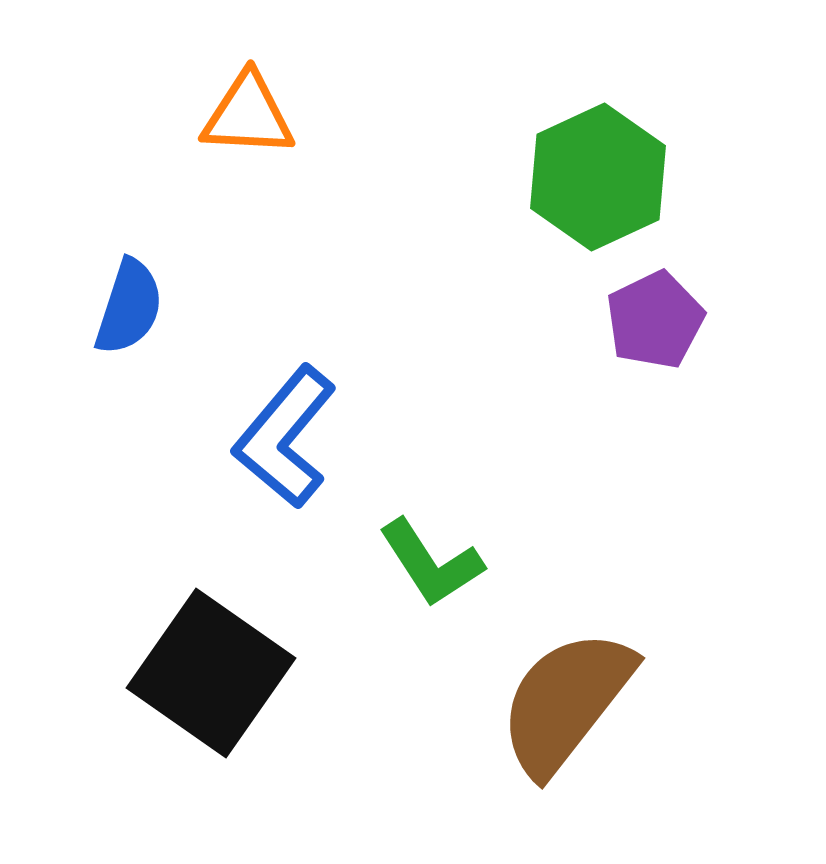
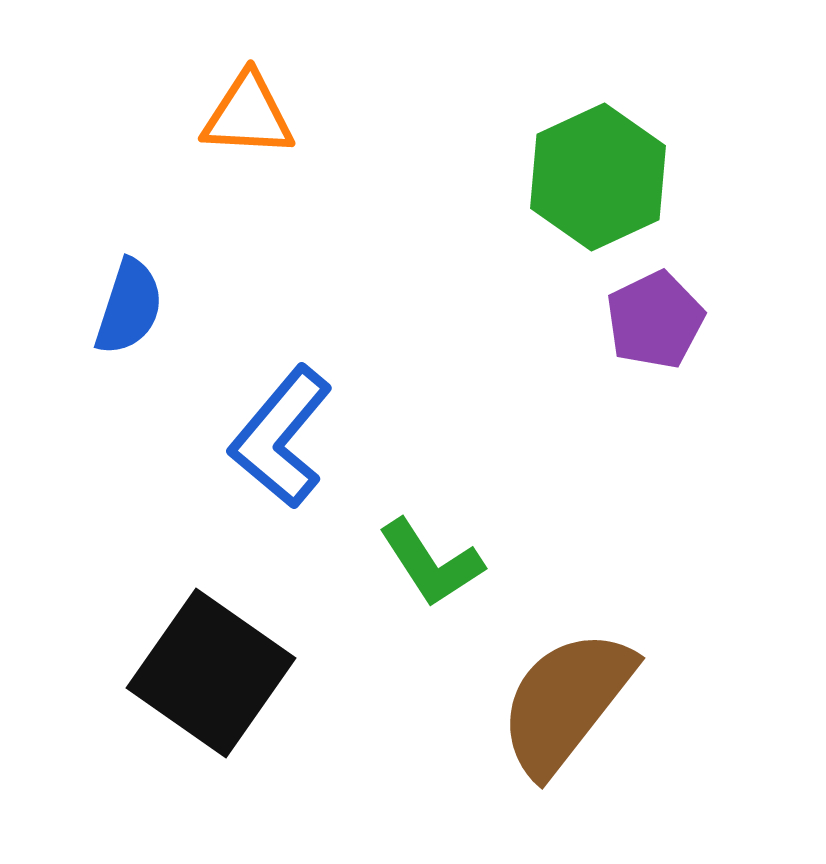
blue L-shape: moved 4 px left
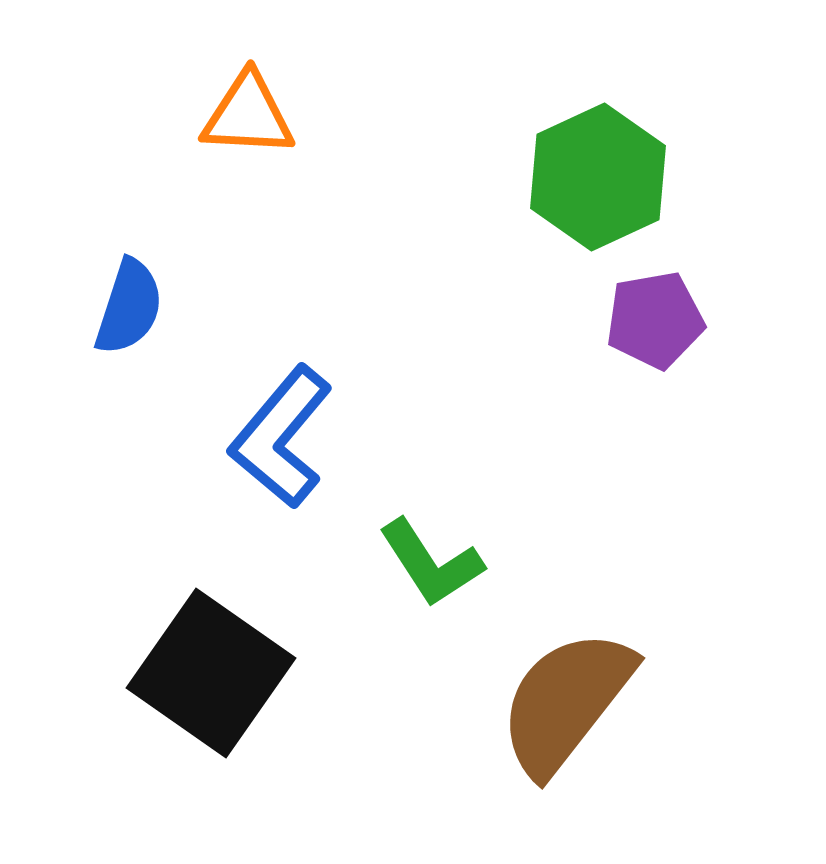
purple pentagon: rotated 16 degrees clockwise
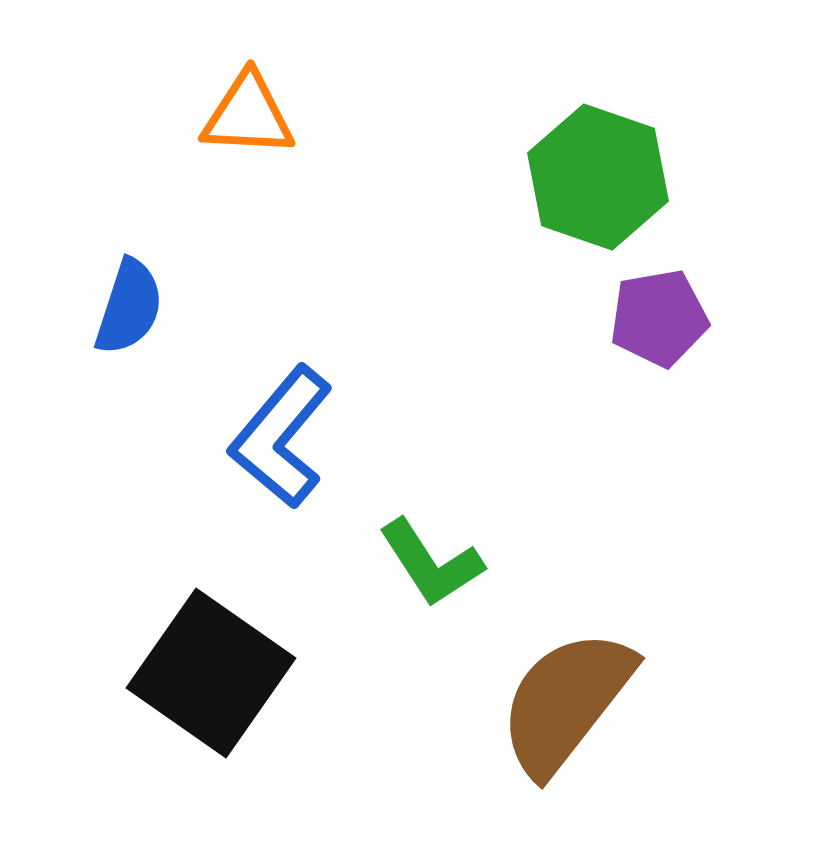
green hexagon: rotated 16 degrees counterclockwise
purple pentagon: moved 4 px right, 2 px up
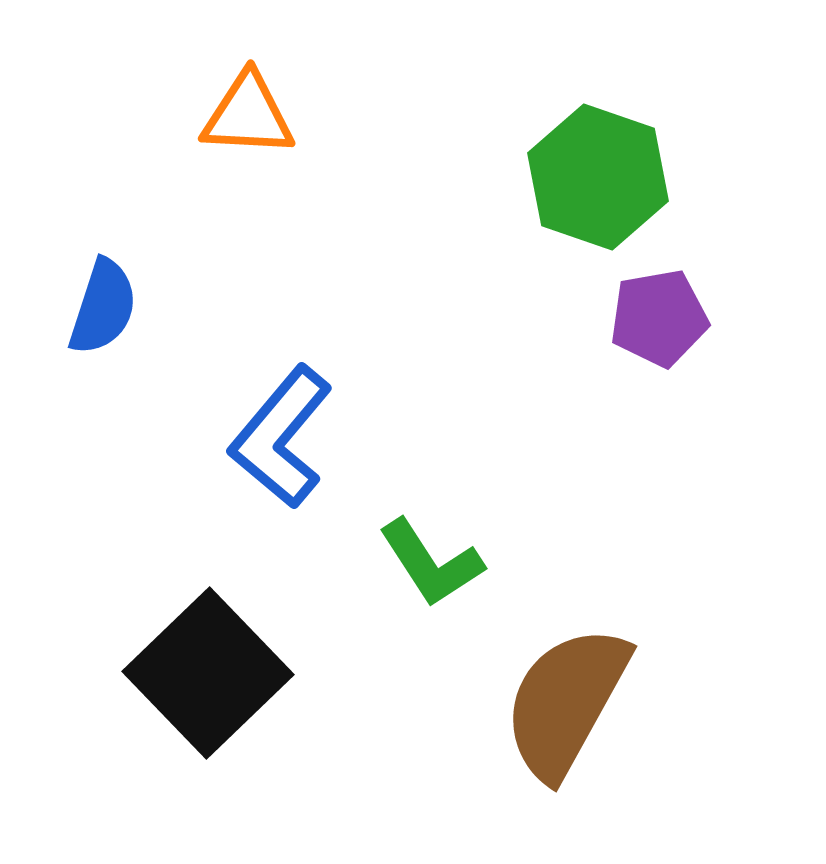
blue semicircle: moved 26 px left
black square: moved 3 px left; rotated 11 degrees clockwise
brown semicircle: rotated 9 degrees counterclockwise
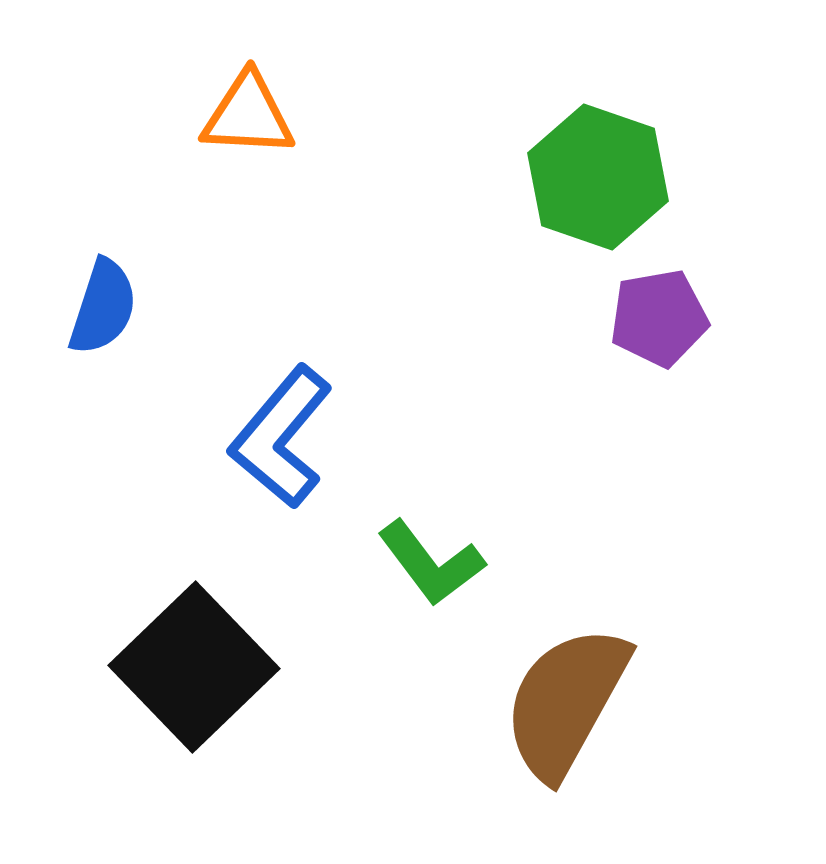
green L-shape: rotated 4 degrees counterclockwise
black square: moved 14 px left, 6 px up
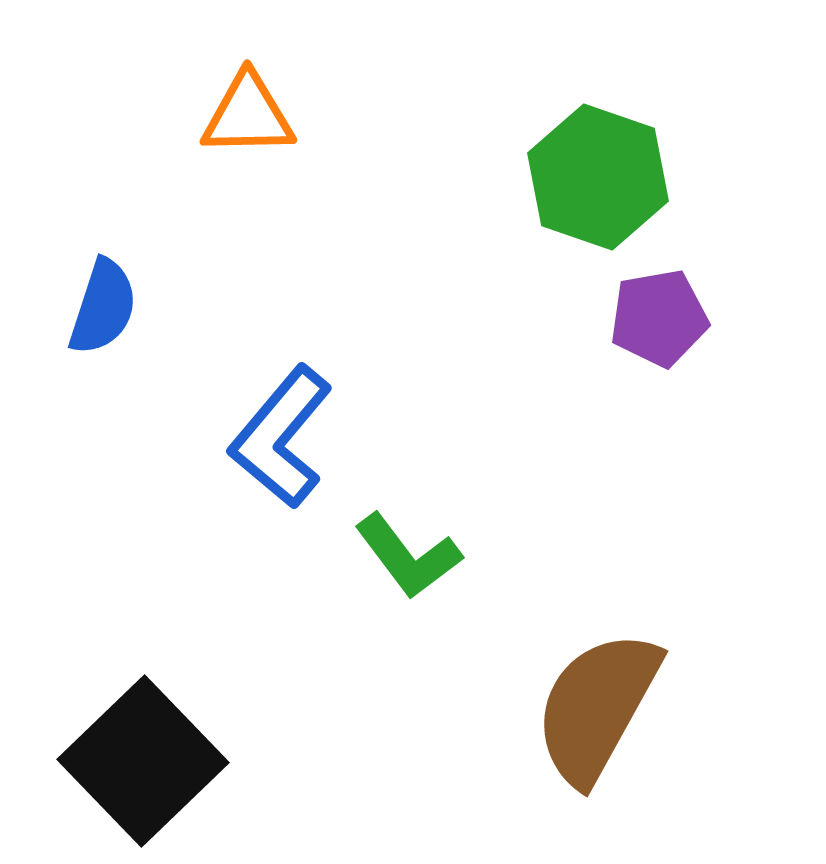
orange triangle: rotated 4 degrees counterclockwise
green L-shape: moved 23 px left, 7 px up
black square: moved 51 px left, 94 px down
brown semicircle: moved 31 px right, 5 px down
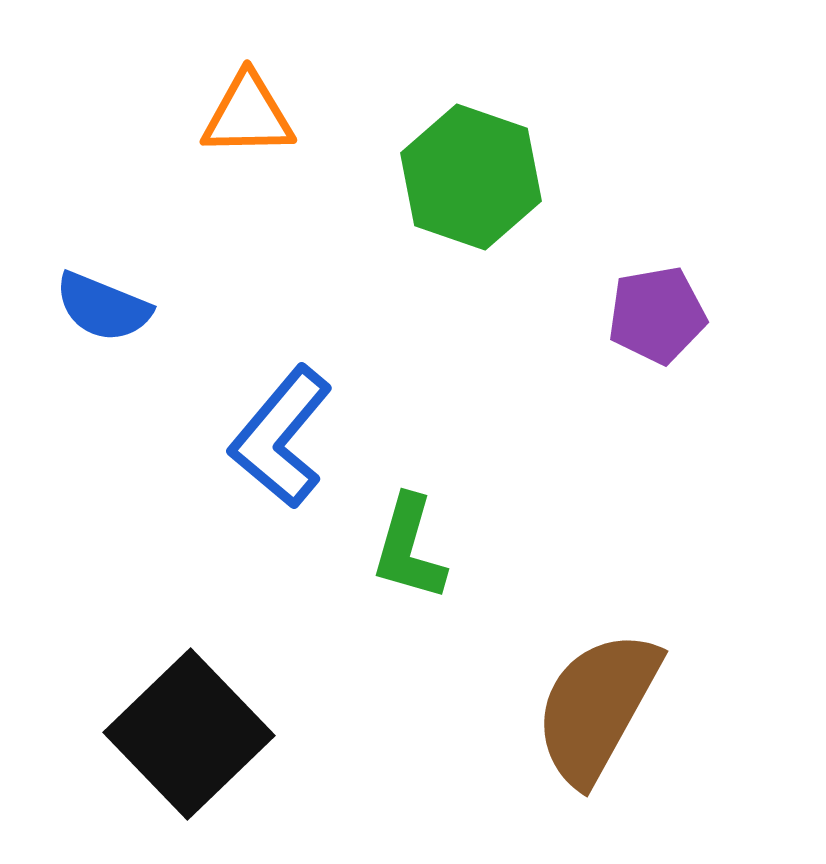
green hexagon: moved 127 px left
blue semicircle: rotated 94 degrees clockwise
purple pentagon: moved 2 px left, 3 px up
green L-shape: moved 1 px right, 8 px up; rotated 53 degrees clockwise
black square: moved 46 px right, 27 px up
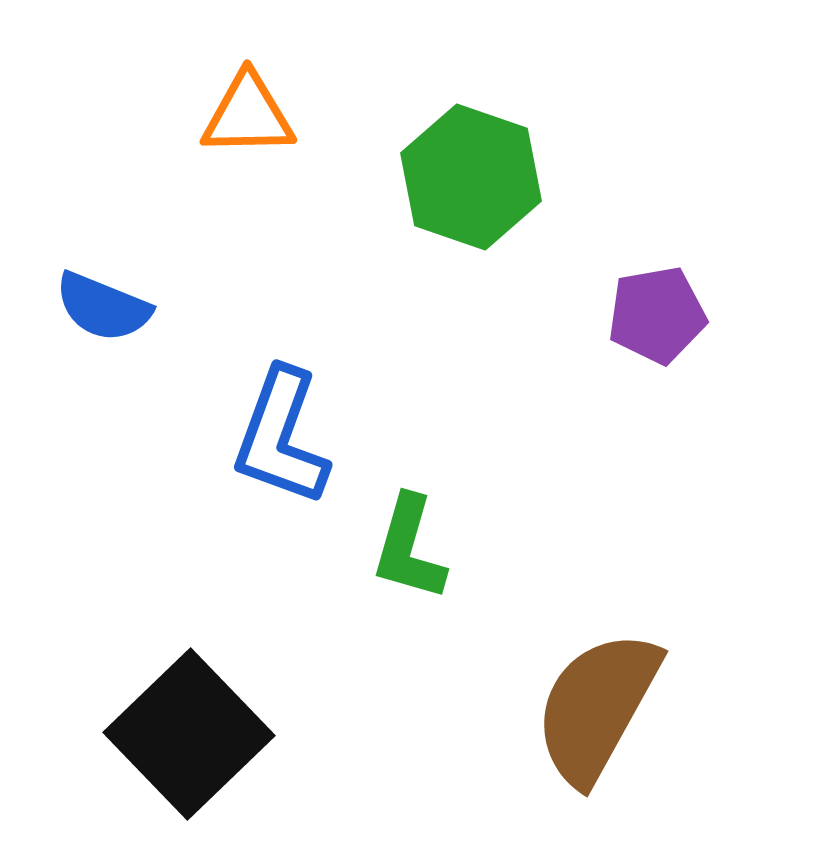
blue L-shape: rotated 20 degrees counterclockwise
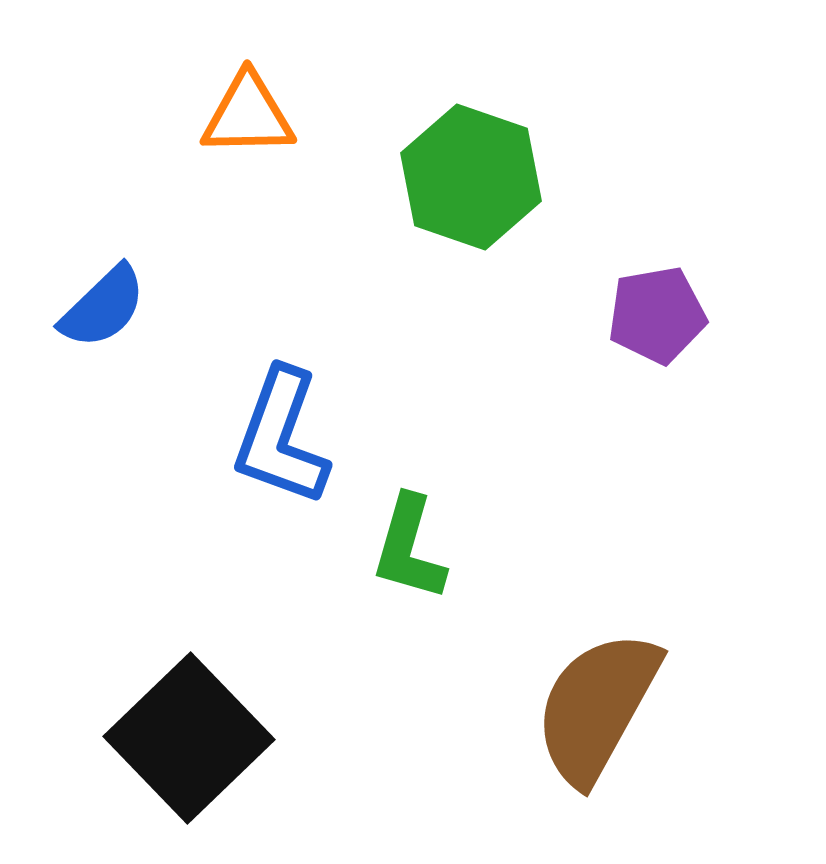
blue semicircle: rotated 66 degrees counterclockwise
black square: moved 4 px down
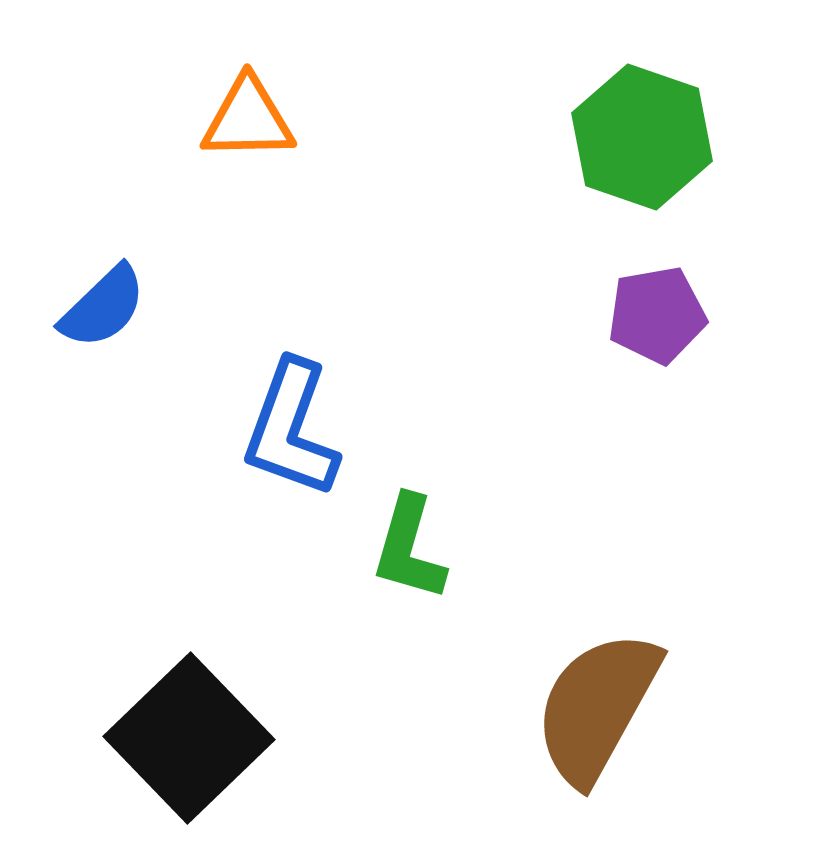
orange triangle: moved 4 px down
green hexagon: moved 171 px right, 40 px up
blue L-shape: moved 10 px right, 8 px up
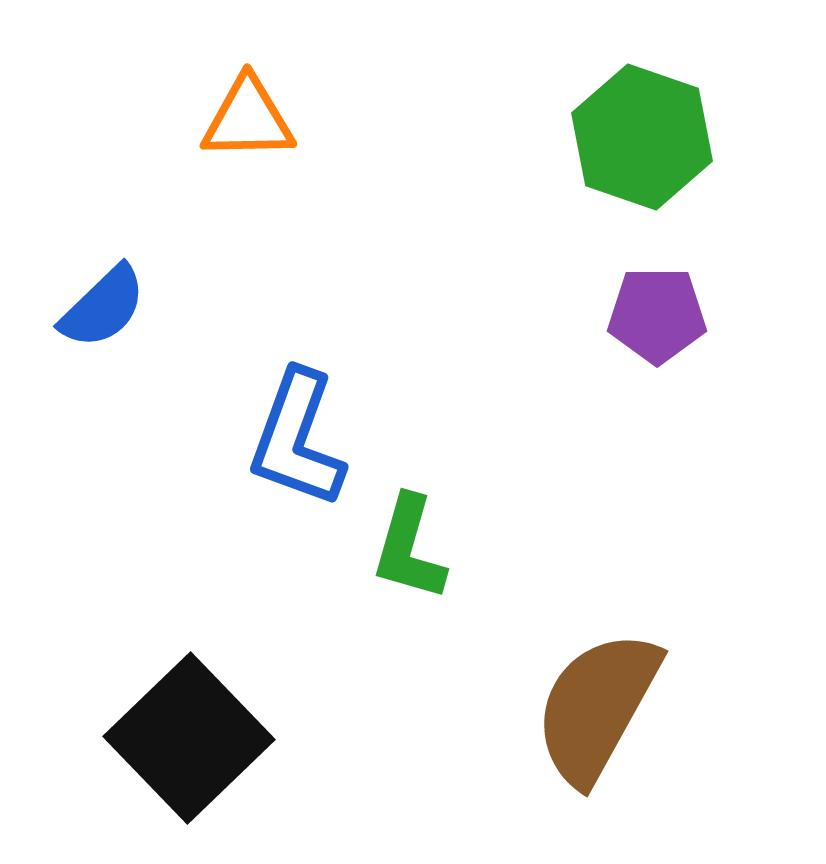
purple pentagon: rotated 10 degrees clockwise
blue L-shape: moved 6 px right, 10 px down
